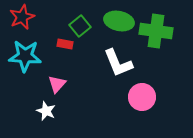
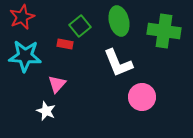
green ellipse: rotated 64 degrees clockwise
green cross: moved 8 px right
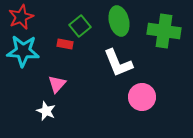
red star: moved 1 px left
cyan star: moved 2 px left, 5 px up
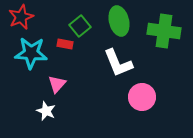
cyan star: moved 8 px right, 2 px down
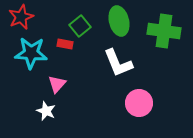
pink circle: moved 3 px left, 6 px down
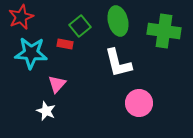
green ellipse: moved 1 px left
white L-shape: rotated 8 degrees clockwise
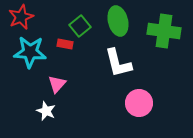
cyan star: moved 1 px left, 1 px up
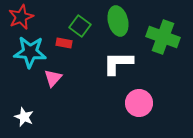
green square: rotated 15 degrees counterclockwise
green cross: moved 1 px left, 6 px down; rotated 12 degrees clockwise
red rectangle: moved 1 px left, 1 px up
white L-shape: rotated 104 degrees clockwise
pink triangle: moved 4 px left, 6 px up
white star: moved 22 px left, 6 px down
